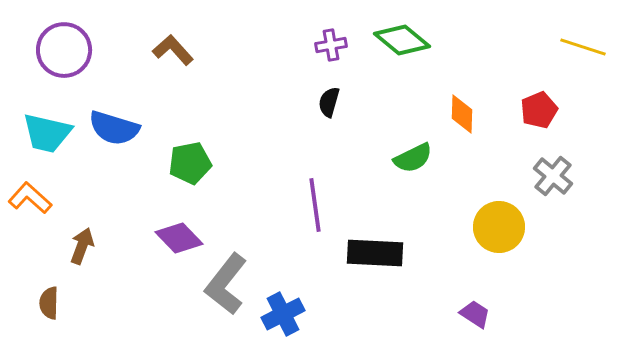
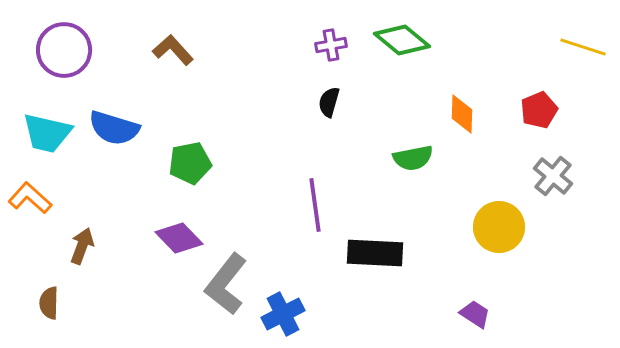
green semicircle: rotated 15 degrees clockwise
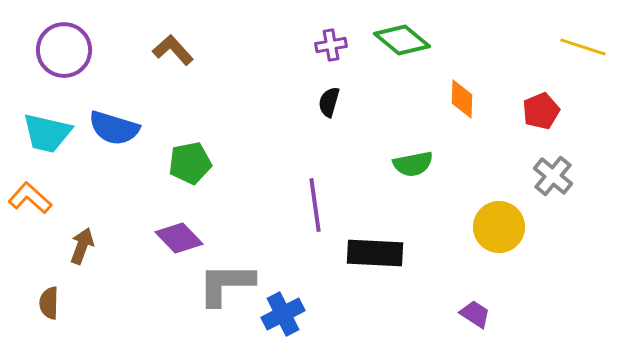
red pentagon: moved 2 px right, 1 px down
orange diamond: moved 15 px up
green semicircle: moved 6 px down
gray L-shape: rotated 52 degrees clockwise
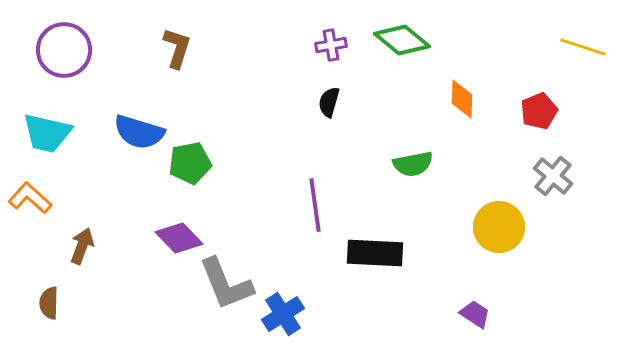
brown L-shape: moved 4 px right, 2 px up; rotated 60 degrees clockwise
red pentagon: moved 2 px left
blue semicircle: moved 25 px right, 4 px down
gray L-shape: rotated 112 degrees counterclockwise
blue cross: rotated 6 degrees counterclockwise
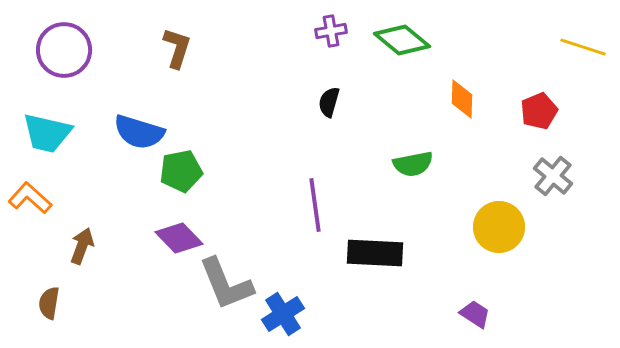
purple cross: moved 14 px up
green pentagon: moved 9 px left, 8 px down
brown semicircle: rotated 8 degrees clockwise
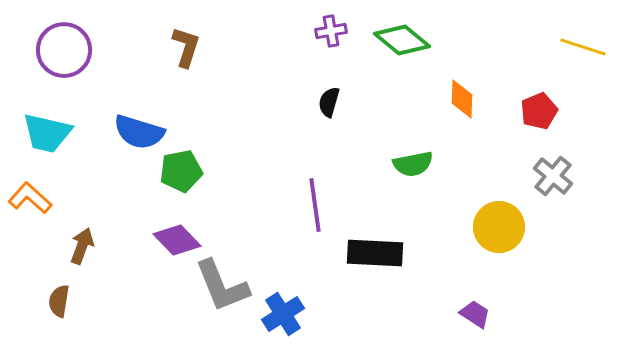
brown L-shape: moved 9 px right, 1 px up
purple diamond: moved 2 px left, 2 px down
gray L-shape: moved 4 px left, 2 px down
brown semicircle: moved 10 px right, 2 px up
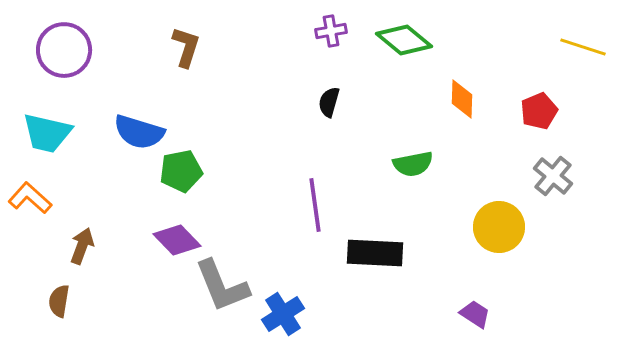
green diamond: moved 2 px right
